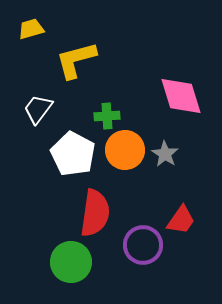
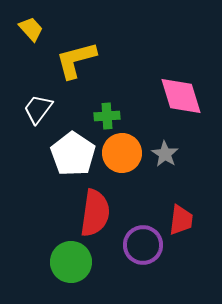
yellow trapezoid: rotated 64 degrees clockwise
orange circle: moved 3 px left, 3 px down
white pentagon: rotated 6 degrees clockwise
red trapezoid: rotated 28 degrees counterclockwise
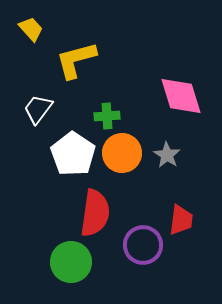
gray star: moved 2 px right, 1 px down
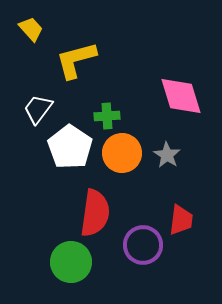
white pentagon: moved 3 px left, 7 px up
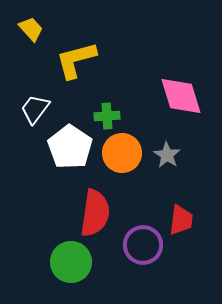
white trapezoid: moved 3 px left
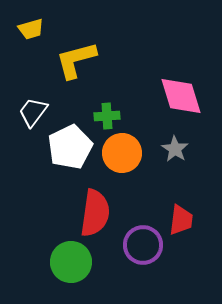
yellow trapezoid: rotated 116 degrees clockwise
white trapezoid: moved 2 px left, 3 px down
white pentagon: rotated 12 degrees clockwise
gray star: moved 8 px right, 6 px up
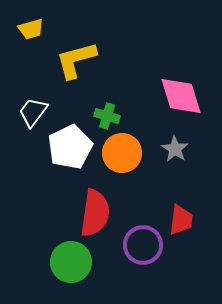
green cross: rotated 20 degrees clockwise
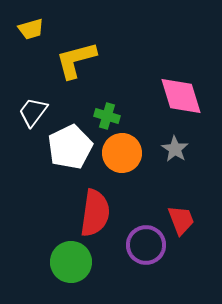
red trapezoid: rotated 28 degrees counterclockwise
purple circle: moved 3 px right
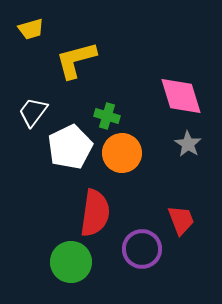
gray star: moved 13 px right, 5 px up
purple circle: moved 4 px left, 4 px down
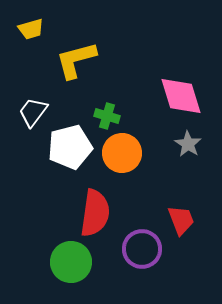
white pentagon: rotated 12 degrees clockwise
